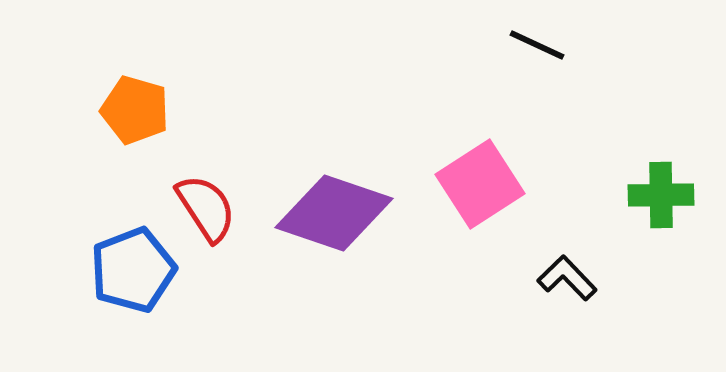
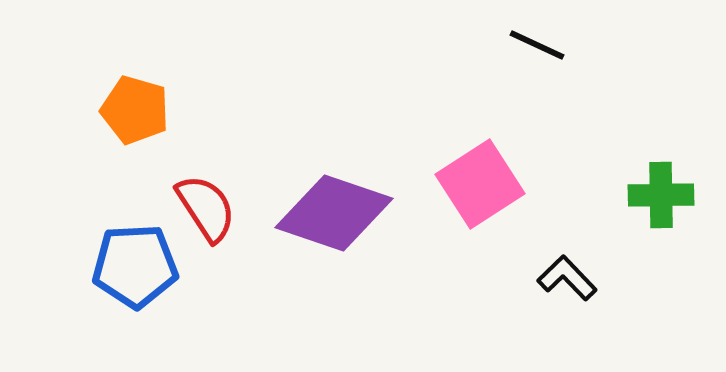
blue pentagon: moved 2 px right, 4 px up; rotated 18 degrees clockwise
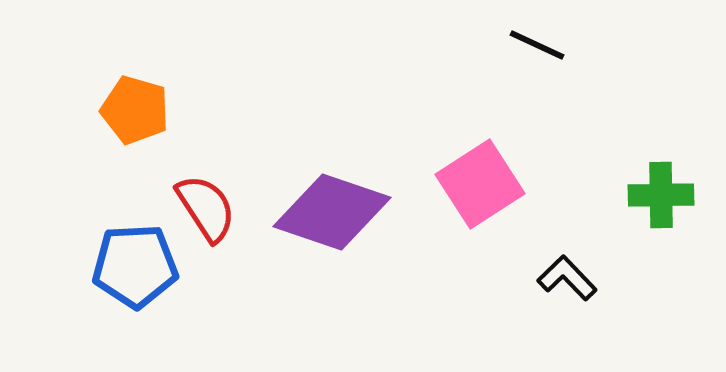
purple diamond: moved 2 px left, 1 px up
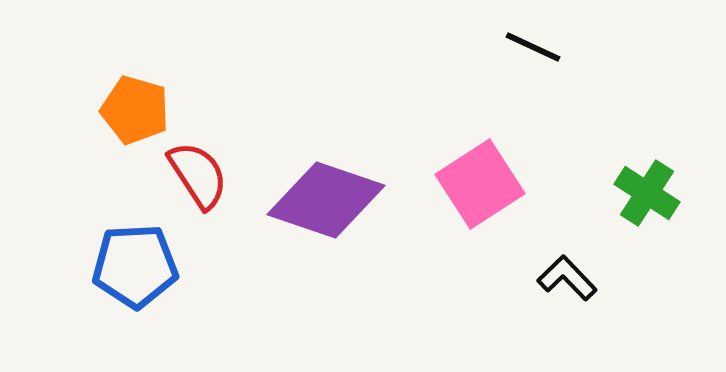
black line: moved 4 px left, 2 px down
green cross: moved 14 px left, 2 px up; rotated 34 degrees clockwise
red semicircle: moved 8 px left, 33 px up
purple diamond: moved 6 px left, 12 px up
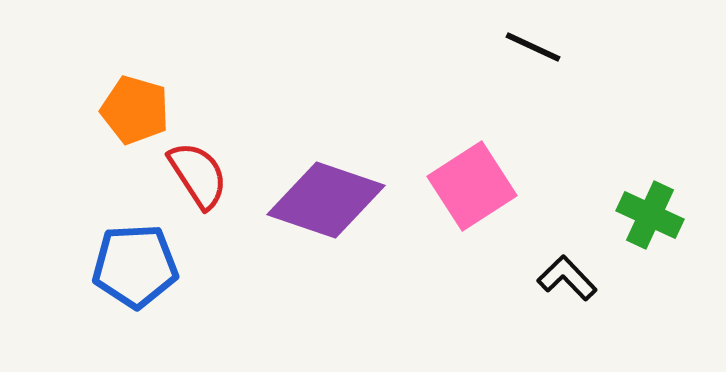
pink square: moved 8 px left, 2 px down
green cross: moved 3 px right, 22 px down; rotated 8 degrees counterclockwise
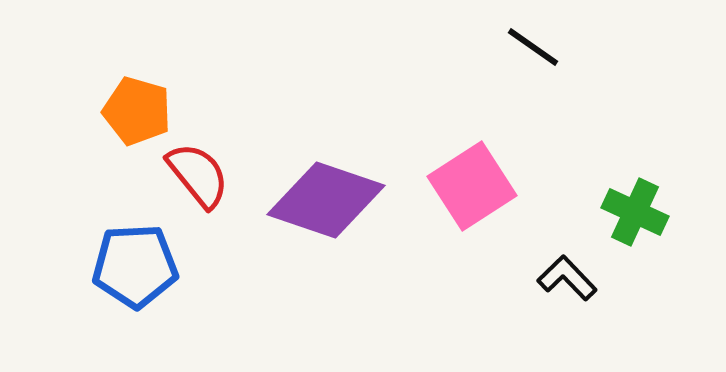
black line: rotated 10 degrees clockwise
orange pentagon: moved 2 px right, 1 px down
red semicircle: rotated 6 degrees counterclockwise
green cross: moved 15 px left, 3 px up
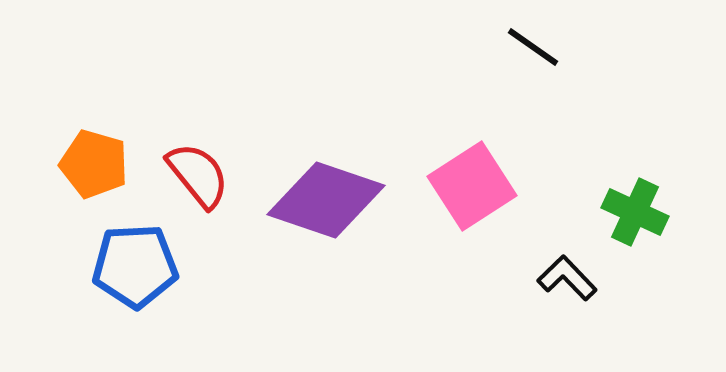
orange pentagon: moved 43 px left, 53 px down
